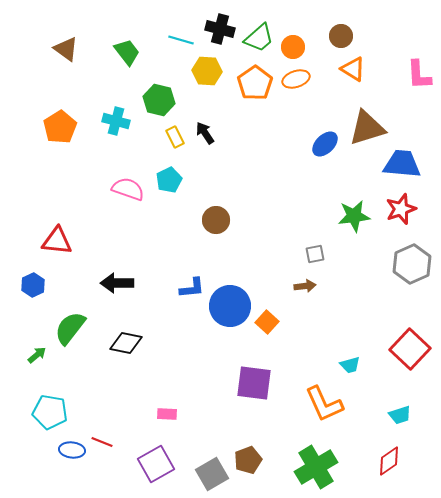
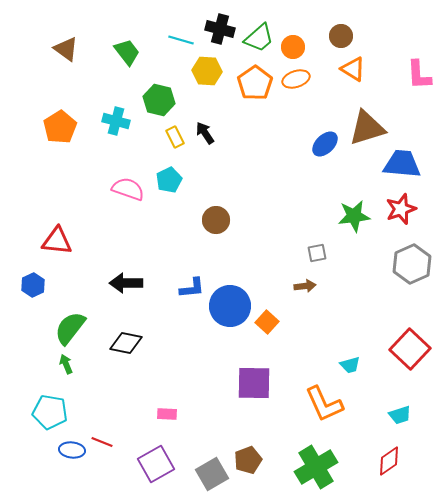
gray square at (315, 254): moved 2 px right, 1 px up
black arrow at (117, 283): moved 9 px right
green arrow at (37, 355): moved 29 px right, 9 px down; rotated 72 degrees counterclockwise
purple square at (254, 383): rotated 6 degrees counterclockwise
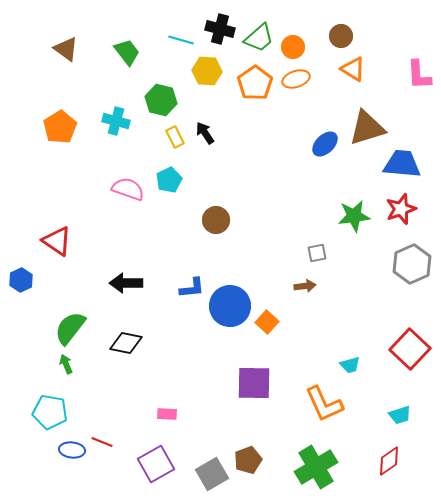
green hexagon at (159, 100): moved 2 px right
red triangle at (57, 241): rotated 28 degrees clockwise
blue hexagon at (33, 285): moved 12 px left, 5 px up
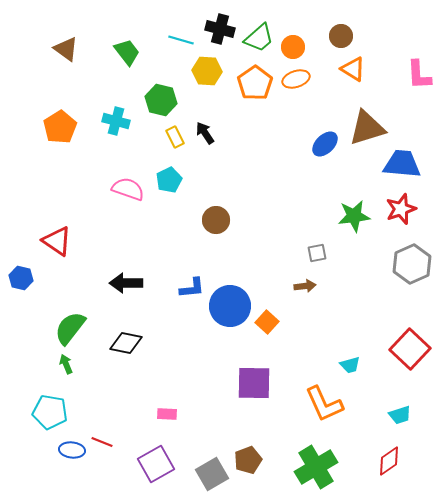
blue hexagon at (21, 280): moved 2 px up; rotated 20 degrees counterclockwise
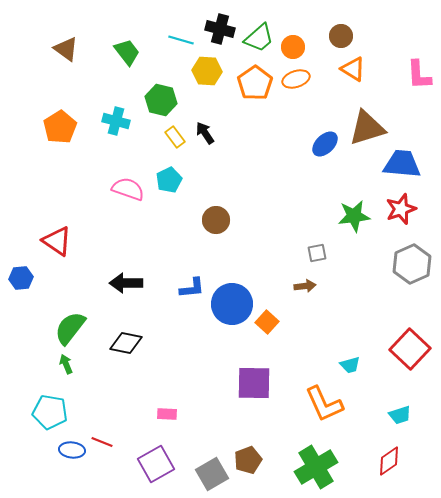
yellow rectangle at (175, 137): rotated 10 degrees counterclockwise
blue hexagon at (21, 278): rotated 20 degrees counterclockwise
blue circle at (230, 306): moved 2 px right, 2 px up
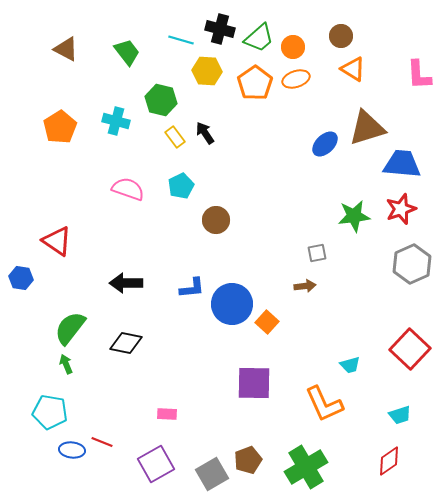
brown triangle at (66, 49): rotated 8 degrees counterclockwise
cyan pentagon at (169, 180): moved 12 px right, 6 px down
blue hexagon at (21, 278): rotated 15 degrees clockwise
green cross at (316, 467): moved 10 px left
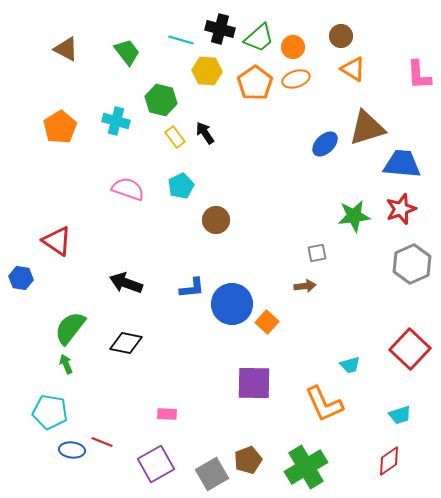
black arrow at (126, 283): rotated 20 degrees clockwise
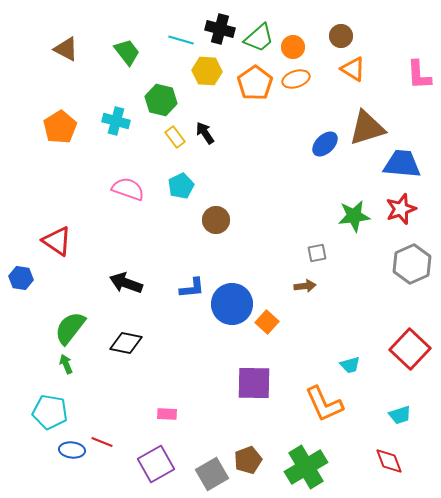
red diamond at (389, 461): rotated 76 degrees counterclockwise
